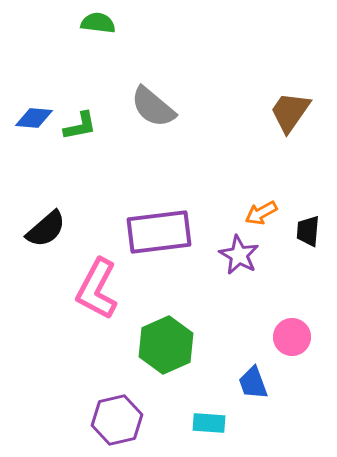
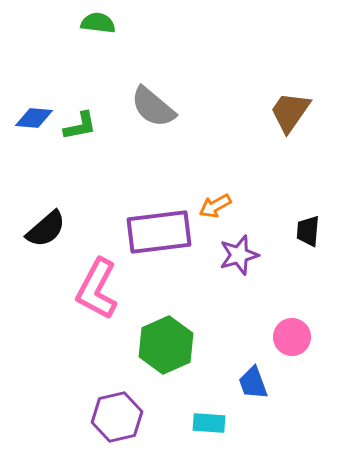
orange arrow: moved 46 px left, 7 px up
purple star: rotated 27 degrees clockwise
purple hexagon: moved 3 px up
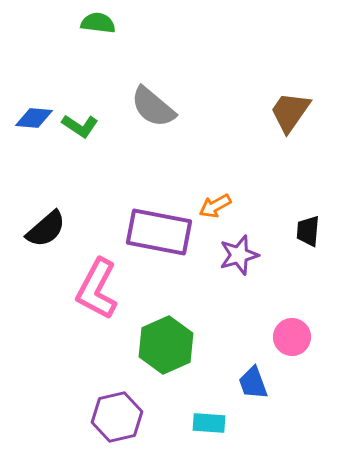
green L-shape: rotated 45 degrees clockwise
purple rectangle: rotated 18 degrees clockwise
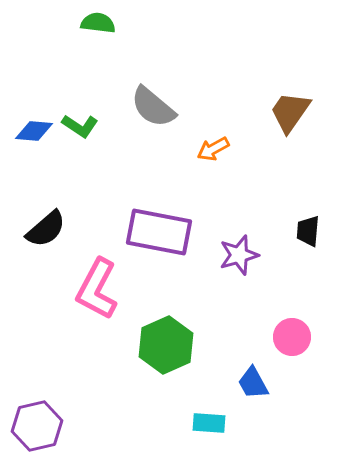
blue diamond: moved 13 px down
orange arrow: moved 2 px left, 57 px up
blue trapezoid: rotated 9 degrees counterclockwise
purple hexagon: moved 80 px left, 9 px down
